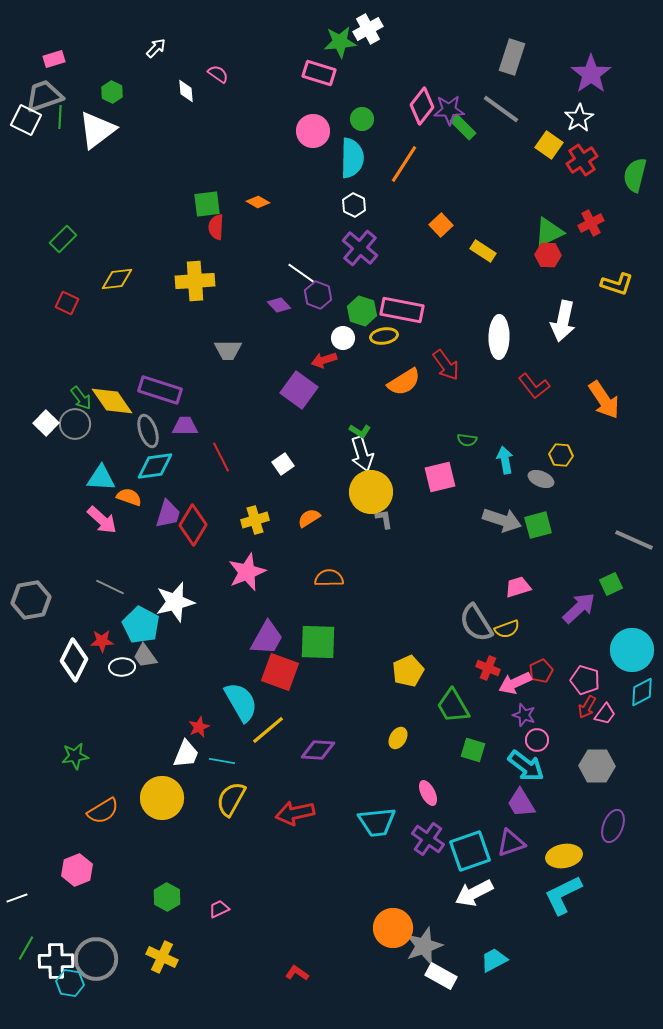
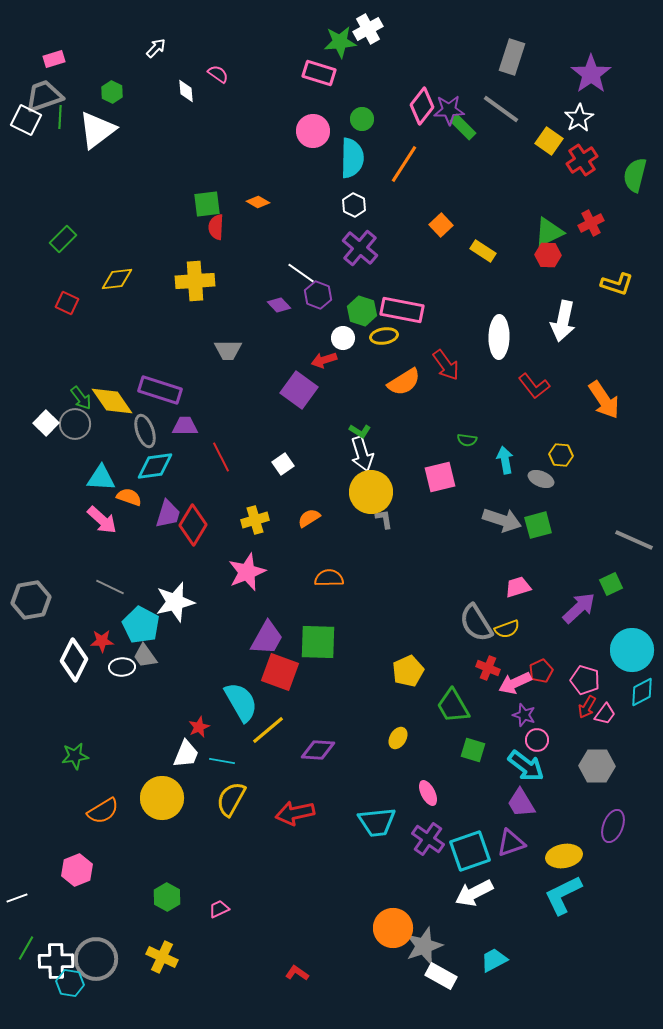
yellow square at (549, 145): moved 4 px up
gray ellipse at (148, 431): moved 3 px left
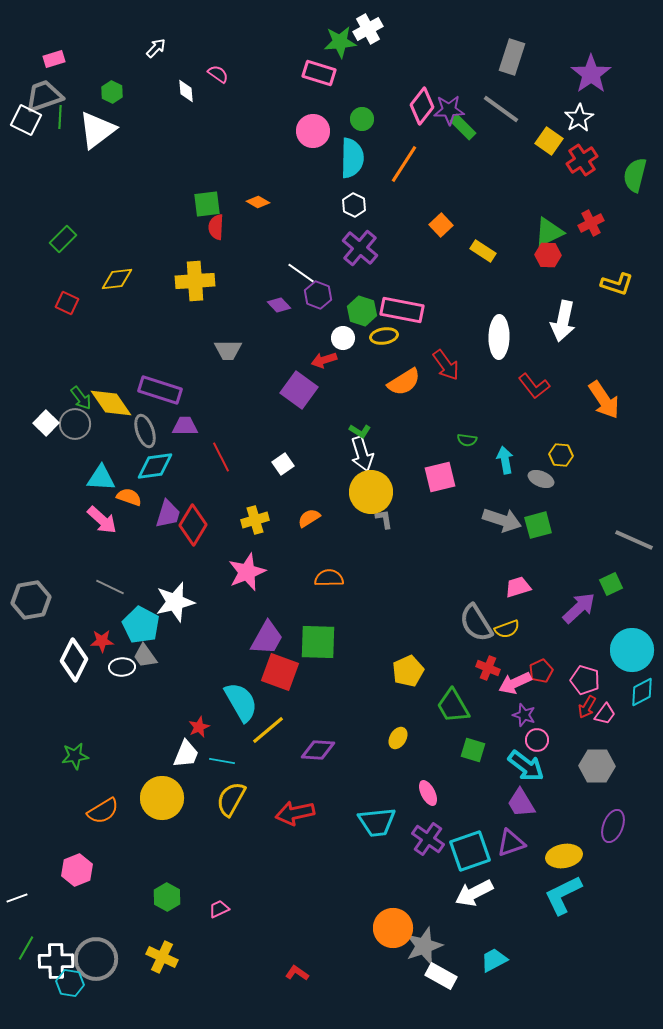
yellow diamond at (112, 401): moved 1 px left, 2 px down
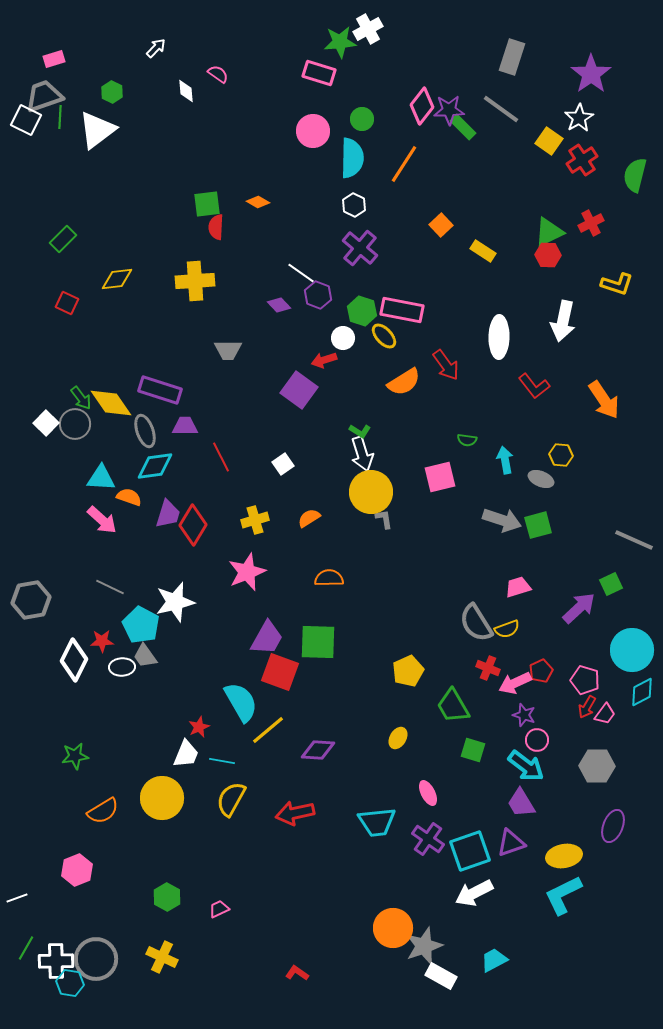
yellow ellipse at (384, 336): rotated 56 degrees clockwise
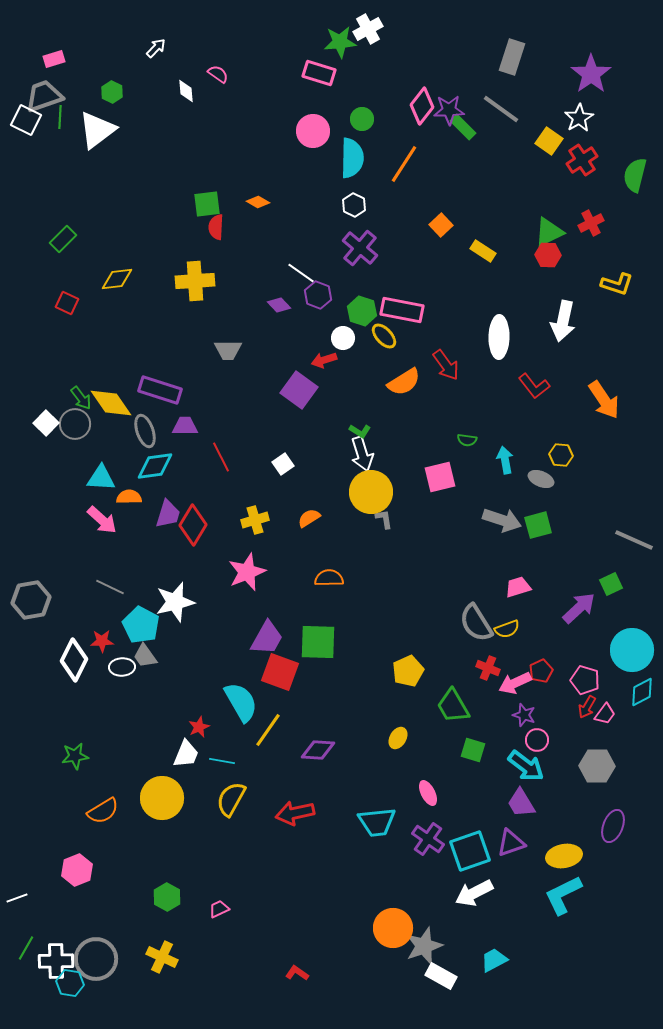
orange semicircle at (129, 497): rotated 20 degrees counterclockwise
yellow line at (268, 730): rotated 15 degrees counterclockwise
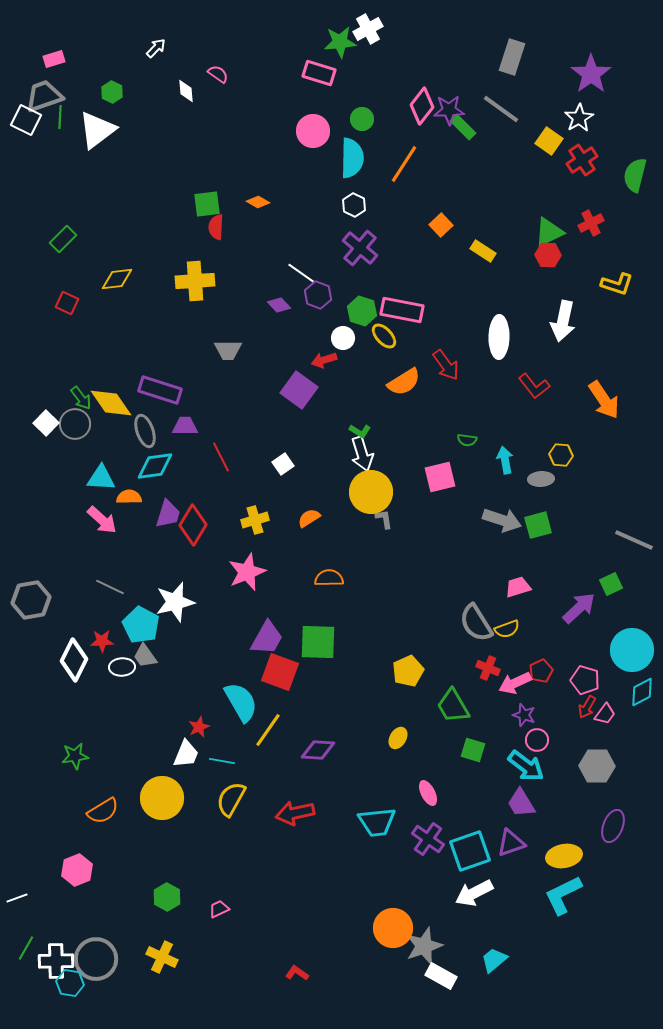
gray ellipse at (541, 479): rotated 25 degrees counterclockwise
cyan trapezoid at (494, 960): rotated 12 degrees counterclockwise
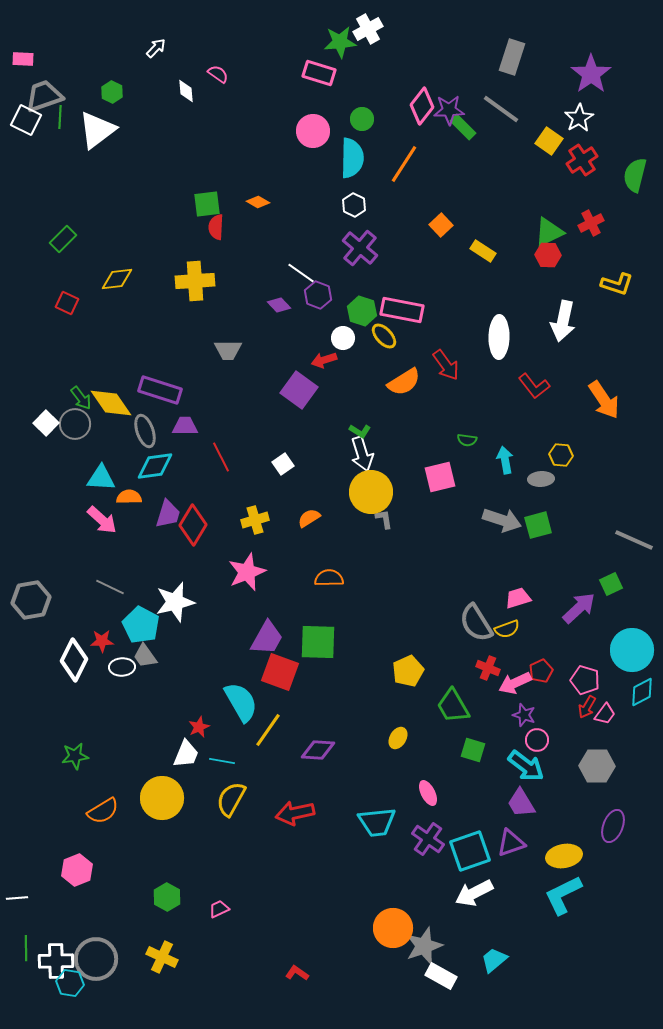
pink rectangle at (54, 59): moved 31 px left; rotated 20 degrees clockwise
pink trapezoid at (518, 587): moved 11 px down
white line at (17, 898): rotated 15 degrees clockwise
green line at (26, 948): rotated 30 degrees counterclockwise
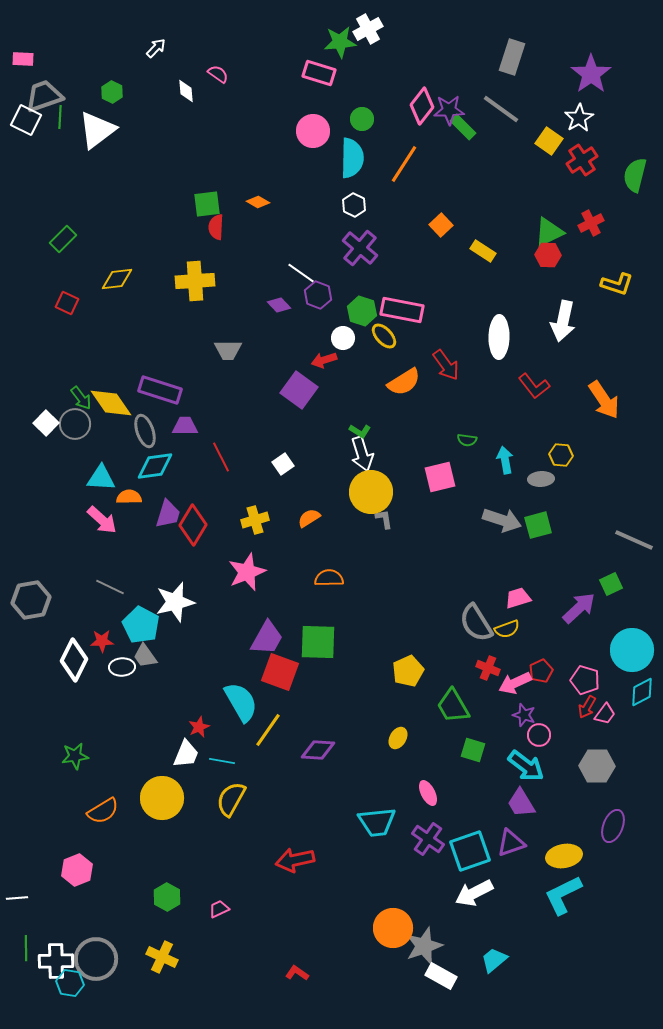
pink circle at (537, 740): moved 2 px right, 5 px up
red arrow at (295, 813): moved 47 px down
